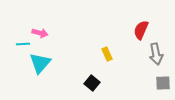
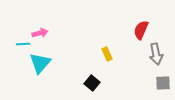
pink arrow: rotated 28 degrees counterclockwise
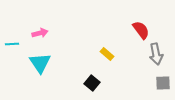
red semicircle: rotated 120 degrees clockwise
cyan line: moved 11 px left
yellow rectangle: rotated 24 degrees counterclockwise
cyan triangle: rotated 15 degrees counterclockwise
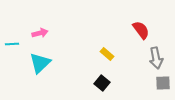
gray arrow: moved 4 px down
cyan triangle: rotated 20 degrees clockwise
black square: moved 10 px right
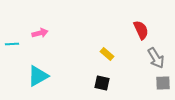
red semicircle: rotated 12 degrees clockwise
gray arrow: rotated 20 degrees counterclockwise
cyan triangle: moved 2 px left, 13 px down; rotated 15 degrees clockwise
black square: rotated 28 degrees counterclockwise
